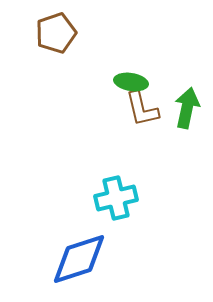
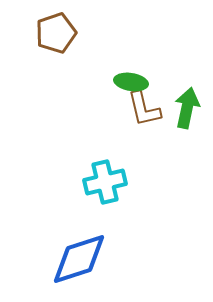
brown L-shape: moved 2 px right
cyan cross: moved 11 px left, 16 px up
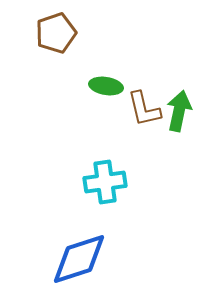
green ellipse: moved 25 px left, 4 px down
green arrow: moved 8 px left, 3 px down
cyan cross: rotated 6 degrees clockwise
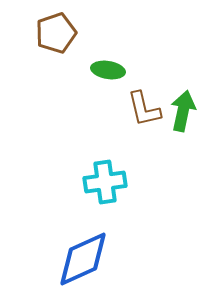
green ellipse: moved 2 px right, 16 px up
green arrow: moved 4 px right
blue diamond: moved 4 px right; rotated 6 degrees counterclockwise
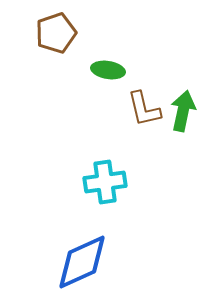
blue diamond: moved 1 px left, 3 px down
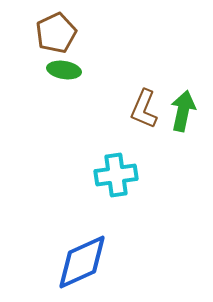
brown pentagon: rotated 6 degrees counterclockwise
green ellipse: moved 44 px left
brown L-shape: rotated 36 degrees clockwise
cyan cross: moved 11 px right, 7 px up
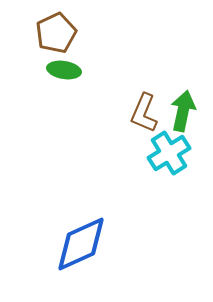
brown L-shape: moved 4 px down
cyan cross: moved 53 px right, 22 px up; rotated 24 degrees counterclockwise
blue diamond: moved 1 px left, 18 px up
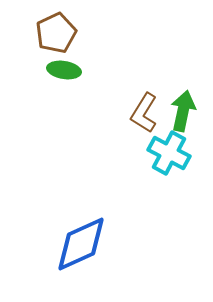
brown L-shape: rotated 9 degrees clockwise
cyan cross: rotated 30 degrees counterclockwise
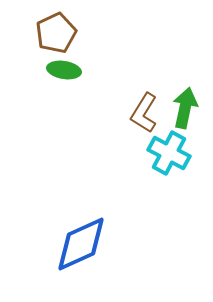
green arrow: moved 2 px right, 3 px up
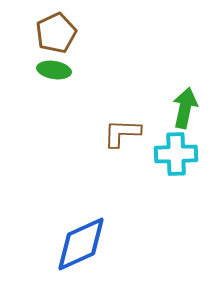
green ellipse: moved 10 px left
brown L-shape: moved 22 px left, 20 px down; rotated 60 degrees clockwise
cyan cross: moved 7 px right, 1 px down; rotated 30 degrees counterclockwise
